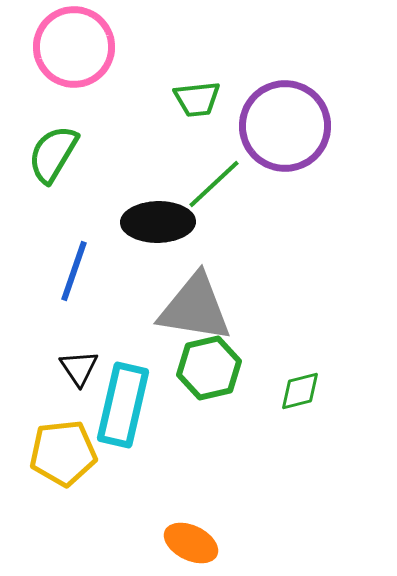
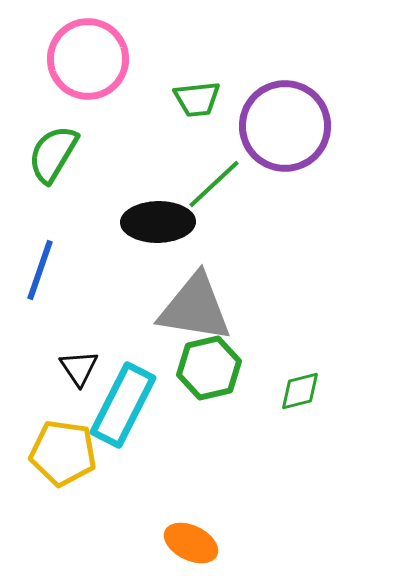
pink circle: moved 14 px right, 12 px down
blue line: moved 34 px left, 1 px up
cyan rectangle: rotated 14 degrees clockwise
yellow pentagon: rotated 14 degrees clockwise
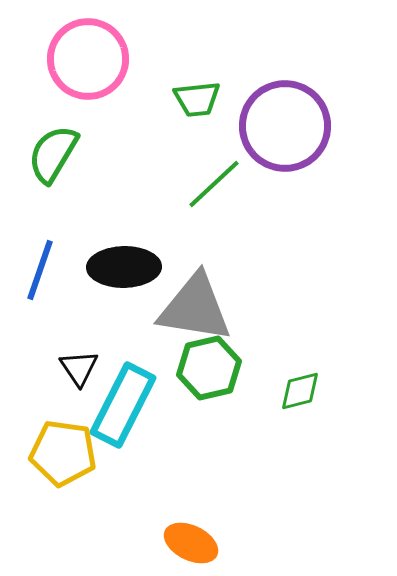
black ellipse: moved 34 px left, 45 px down
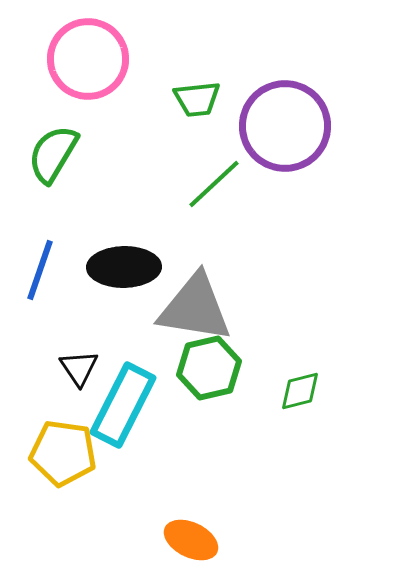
orange ellipse: moved 3 px up
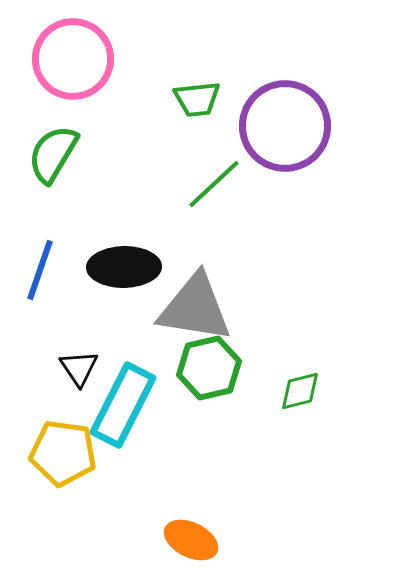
pink circle: moved 15 px left
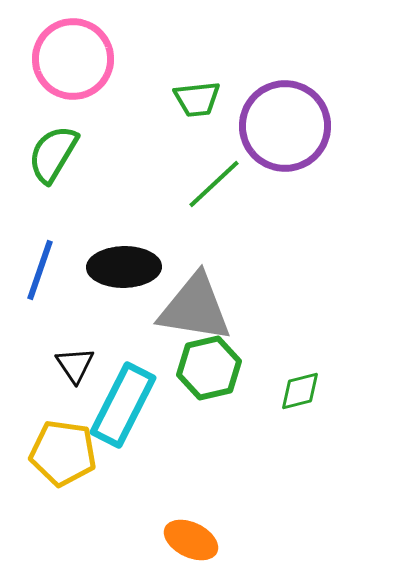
black triangle: moved 4 px left, 3 px up
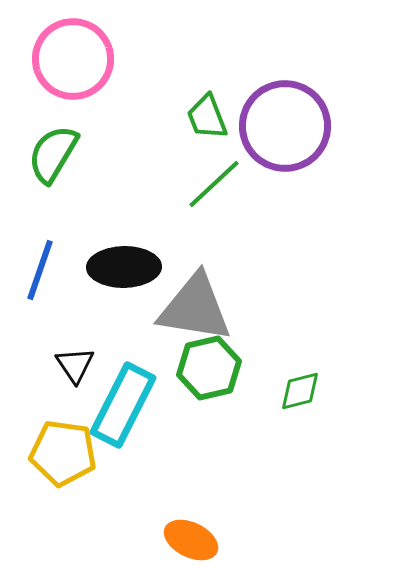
green trapezoid: moved 10 px right, 18 px down; rotated 75 degrees clockwise
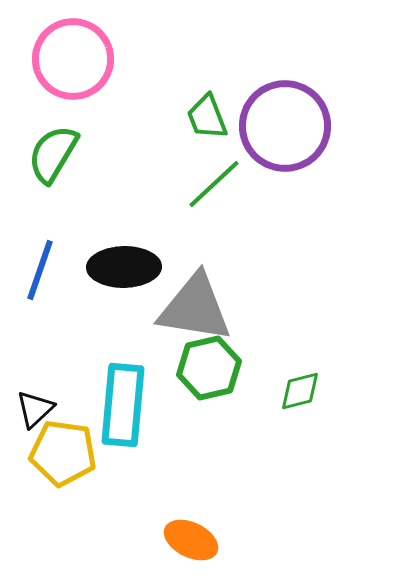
black triangle: moved 40 px left, 44 px down; rotated 21 degrees clockwise
cyan rectangle: rotated 22 degrees counterclockwise
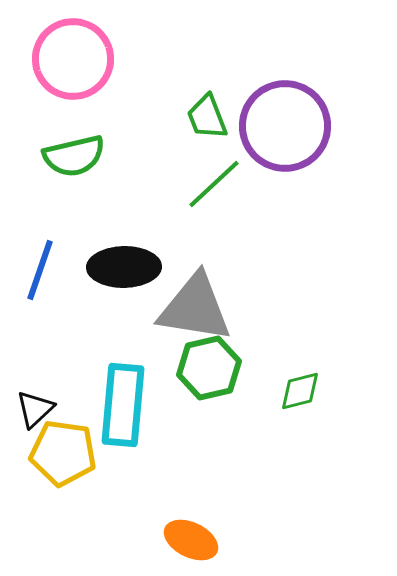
green semicircle: moved 21 px right, 2 px down; rotated 134 degrees counterclockwise
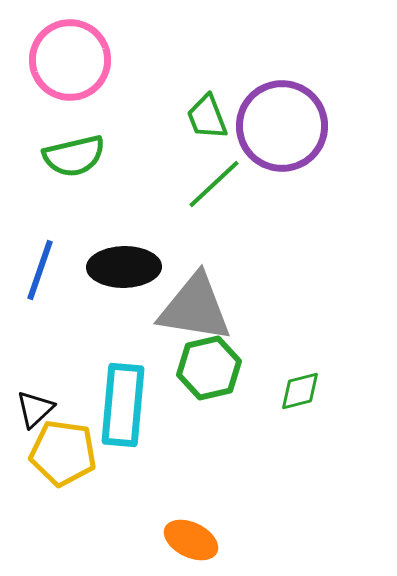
pink circle: moved 3 px left, 1 px down
purple circle: moved 3 px left
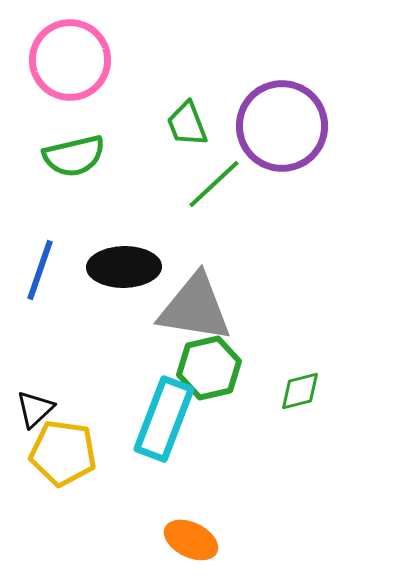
green trapezoid: moved 20 px left, 7 px down
cyan rectangle: moved 41 px right, 14 px down; rotated 16 degrees clockwise
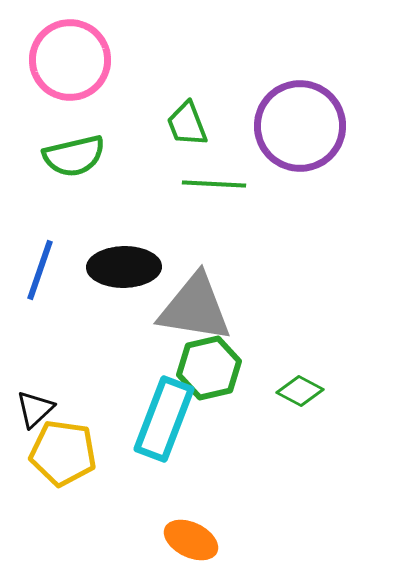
purple circle: moved 18 px right
green line: rotated 46 degrees clockwise
green diamond: rotated 42 degrees clockwise
